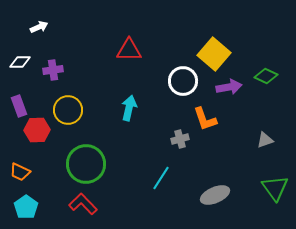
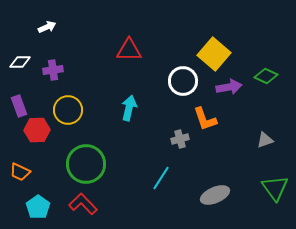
white arrow: moved 8 px right
cyan pentagon: moved 12 px right
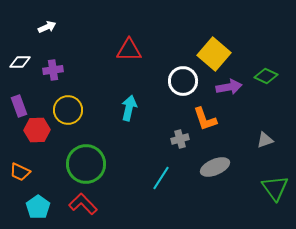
gray ellipse: moved 28 px up
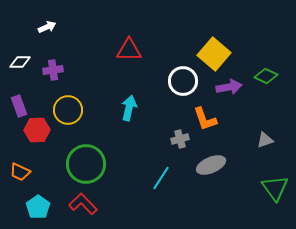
gray ellipse: moved 4 px left, 2 px up
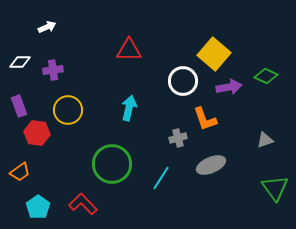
red hexagon: moved 3 px down; rotated 10 degrees clockwise
gray cross: moved 2 px left, 1 px up
green circle: moved 26 px right
orange trapezoid: rotated 60 degrees counterclockwise
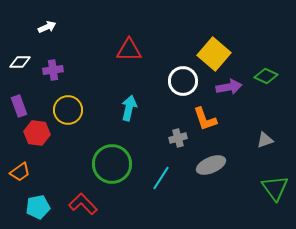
cyan pentagon: rotated 25 degrees clockwise
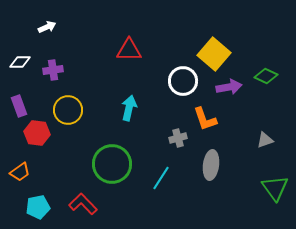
gray ellipse: rotated 60 degrees counterclockwise
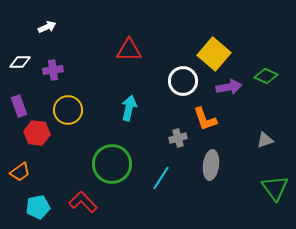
red L-shape: moved 2 px up
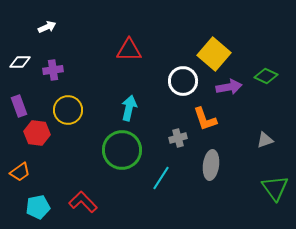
green circle: moved 10 px right, 14 px up
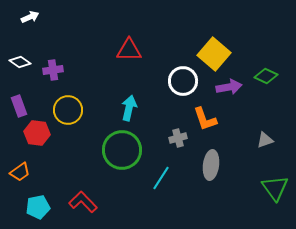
white arrow: moved 17 px left, 10 px up
white diamond: rotated 35 degrees clockwise
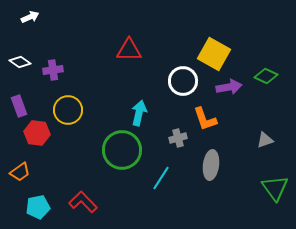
yellow square: rotated 12 degrees counterclockwise
cyan arrow: moved 10 px right, 5 px down
